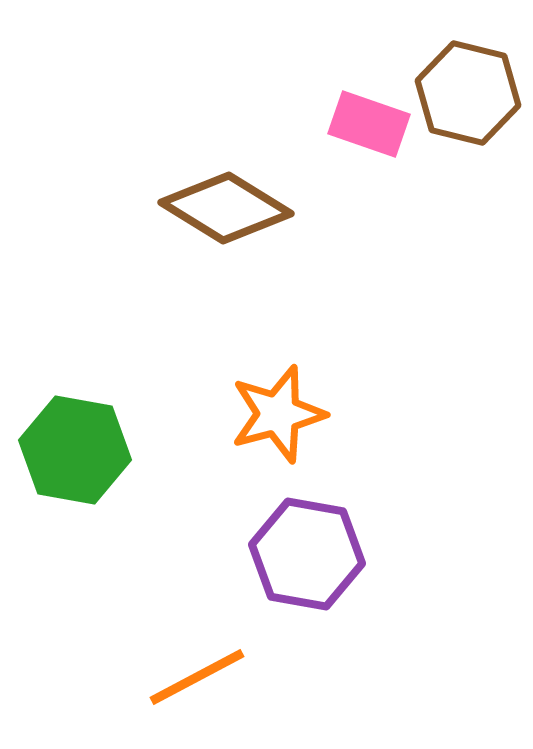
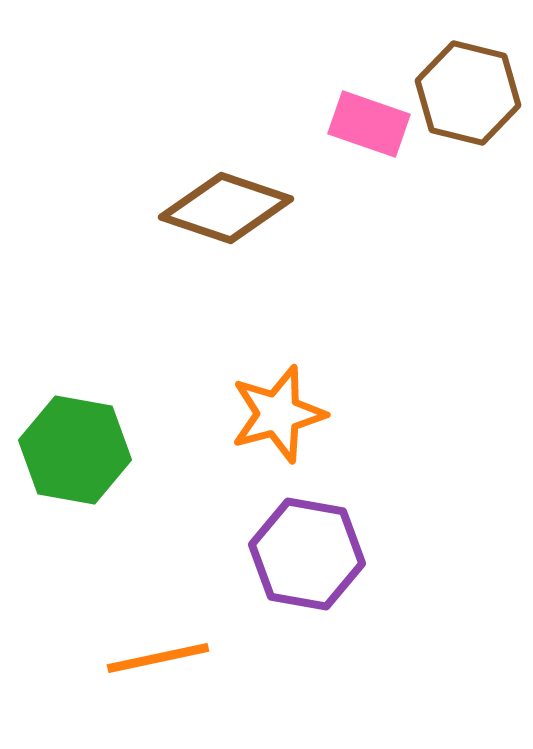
brown diamond: rotated 13 degrees counterclockwise
orange line: moved 39 px left, 19 px up; rotated 16 degrees clockwise
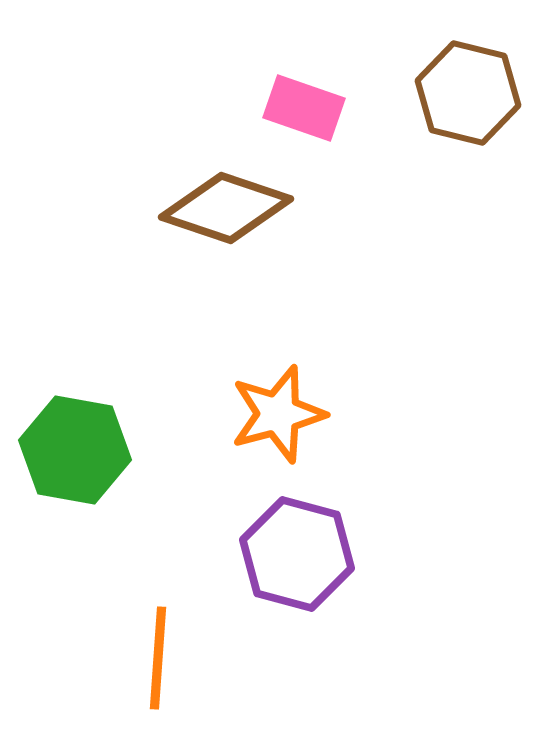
pink rectangle: moved 65 px left, 16 px up
purple hexagon: moved 10 px left; rotated 5 degrees clockwise
orange line: rotated 74 degrees counterclockwise
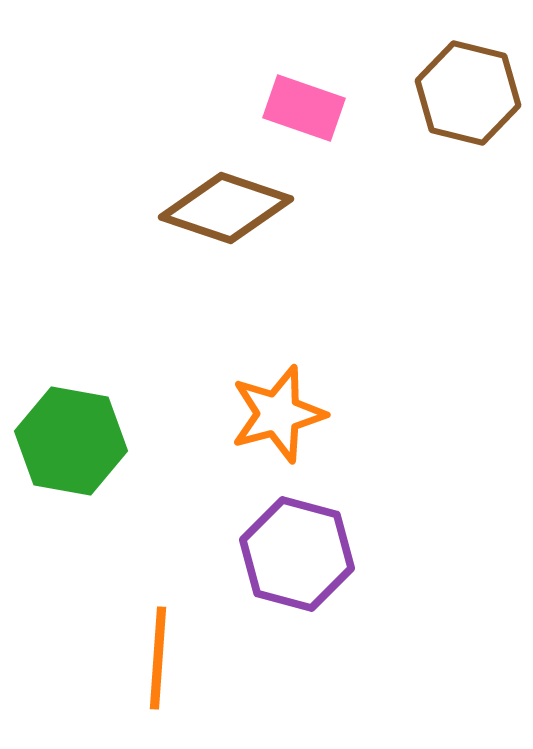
green hexagon: moved 4 px left, 9 px up
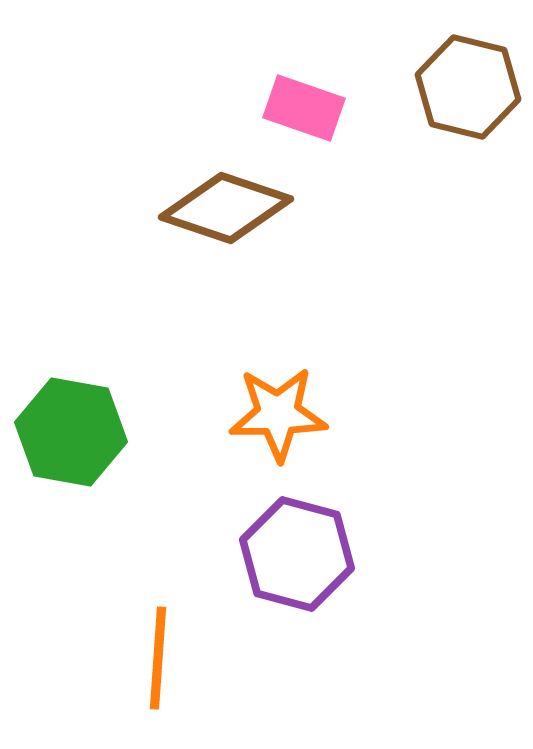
brown hexagon: moved 6 px up
orange star: rotated 14 degrees clockwise
green hexagon: moved 9 px up
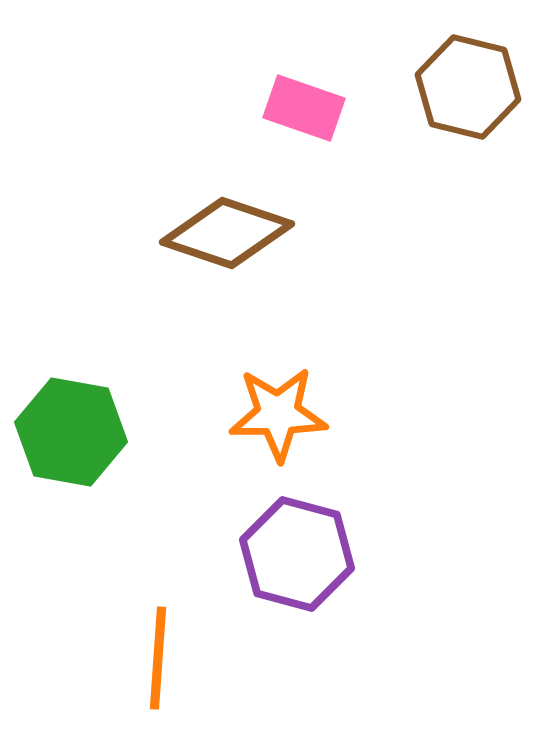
brown diamond: moved 1 px right, 25 px down
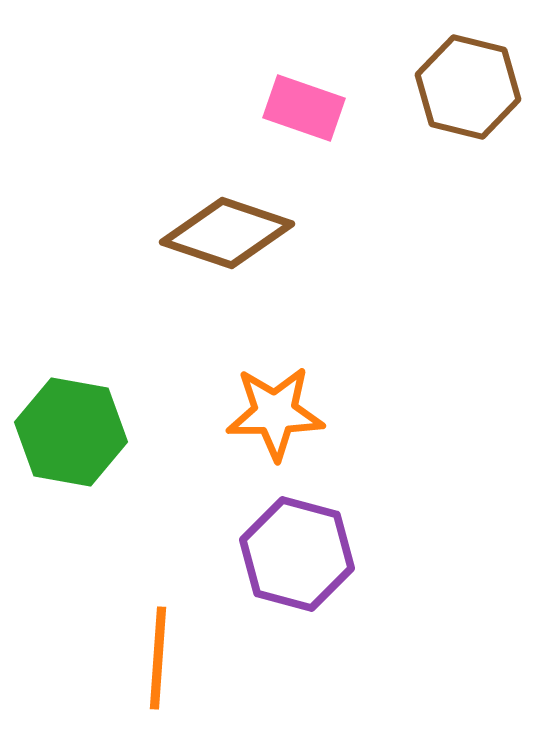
orange star: moved 3 px left, 1 px up
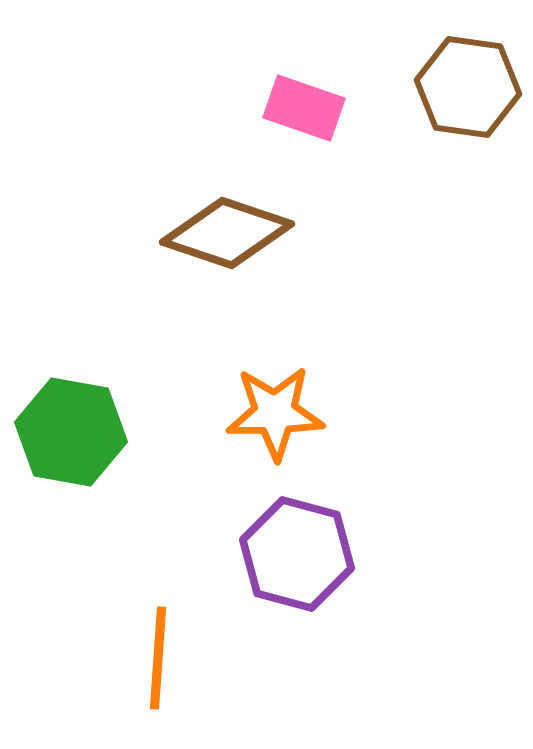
brown hexagon: rotated 6 degrees counterclockwise
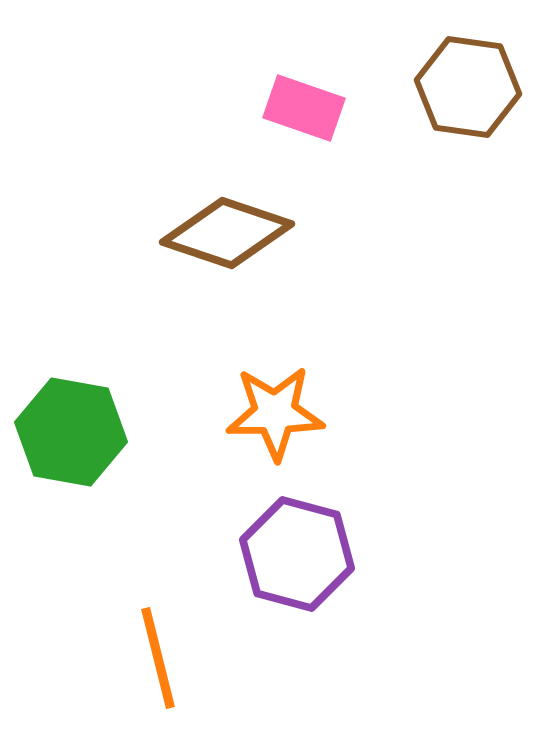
orange line: rotated 18 degrees counterclockwise
